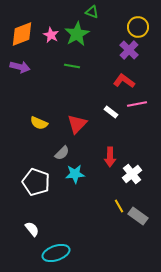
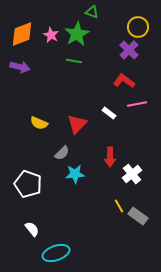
green line: moved 2 px right, 5 px up
white rectangle: moved 2 px left, 1 px down
white pentagon: moved 8 px left, 2 px down
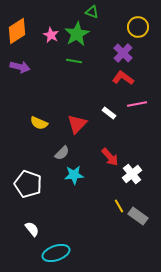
orange diamond: moved 5 px left, 3 px up; rotated 12 degrees counterclockwise
purple cross: moved 6 px left, 3 px down
red L-shape: moved 1 px left, 3 px up
red arrow: rotated 42 degrees counterclockwise
cyan star: moved 1 px left, 1 px down
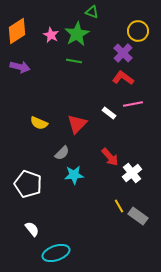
yellow circle: moved 4 px down
pink line: moved 4 px left
white cross: moved 1 px up
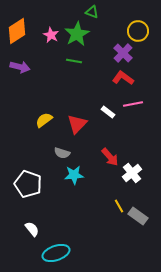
white rectangle: moved 1 px left, 1 px up
yellow semicircle: moved 5 px right, 3 px up; rotated 120 degrees clockwise
gray semicircle: rotated 63 degrees clockwise
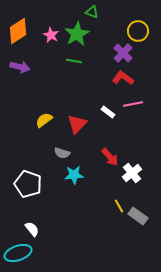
orange diamond: moved 1 px right
cyan ellipse: moved 38 px left
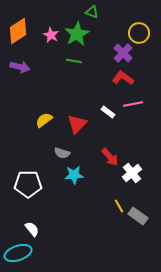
yellow circle: moved 1 px right, 2 px down
white pentagon: rotated 20 degrees counterclockwise
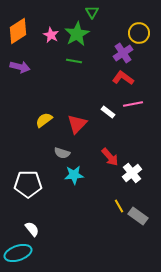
green triangle: rotated 40 degrees clockwise
purple cross: rotated 12 degrees clockwise
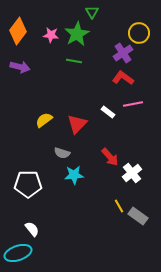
orange diamond: rotated 20 degrees counterclockwise
pink star: rotated 21 degrees counterclockwise
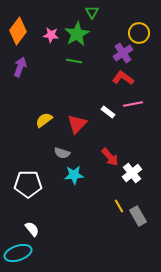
purple arrow: rotated 84 degrees counterclockwise
gray rectangle: rotated 24 degrees clockwise
